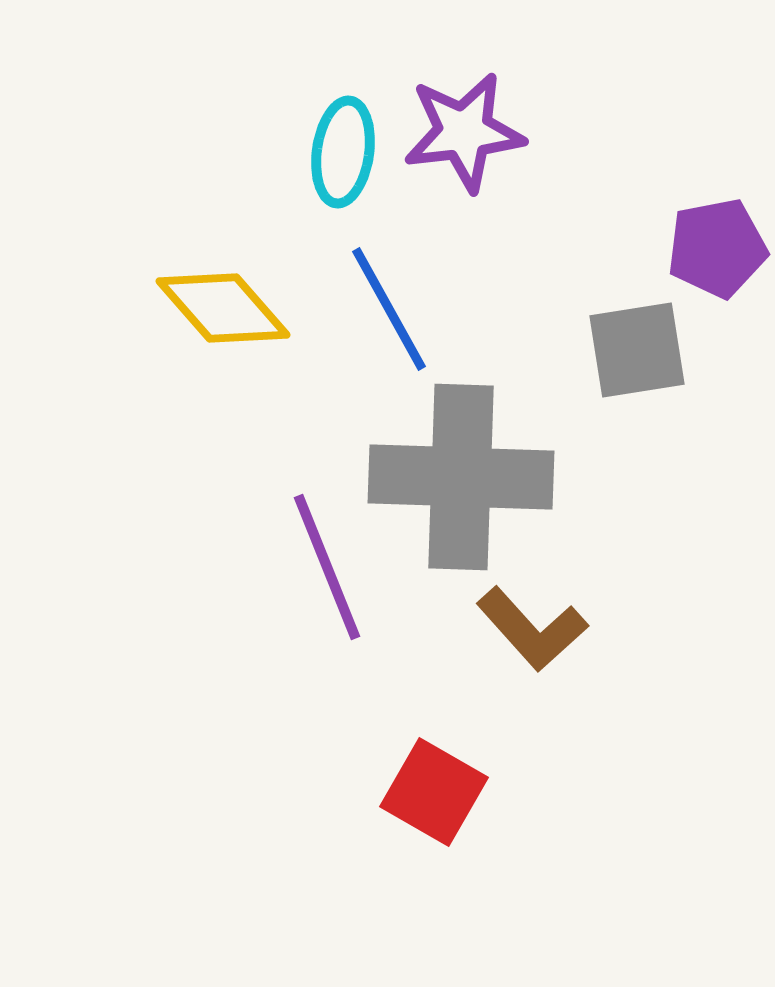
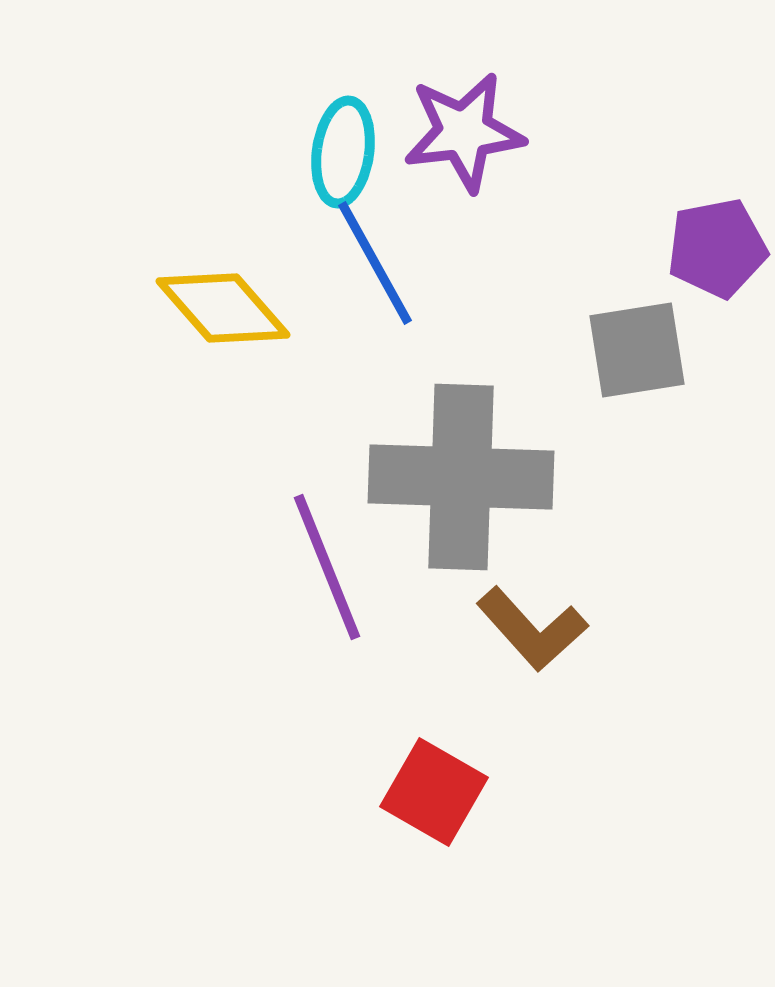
blue line: moved 14 px left, 46 px up
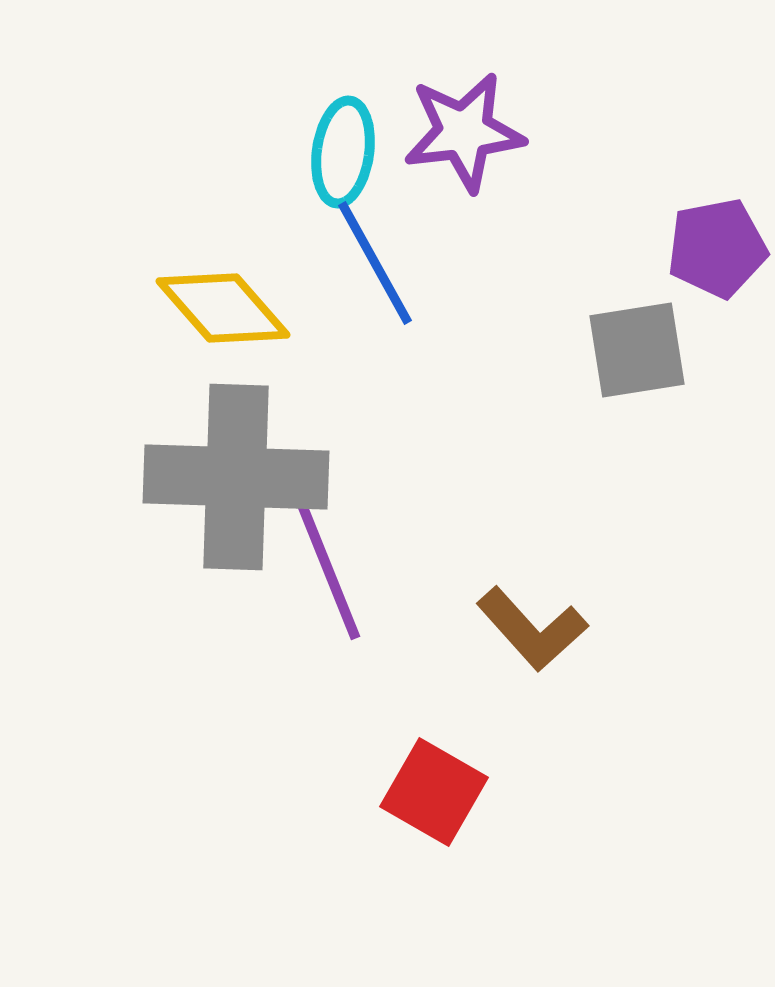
gray cross: moved 225 px left
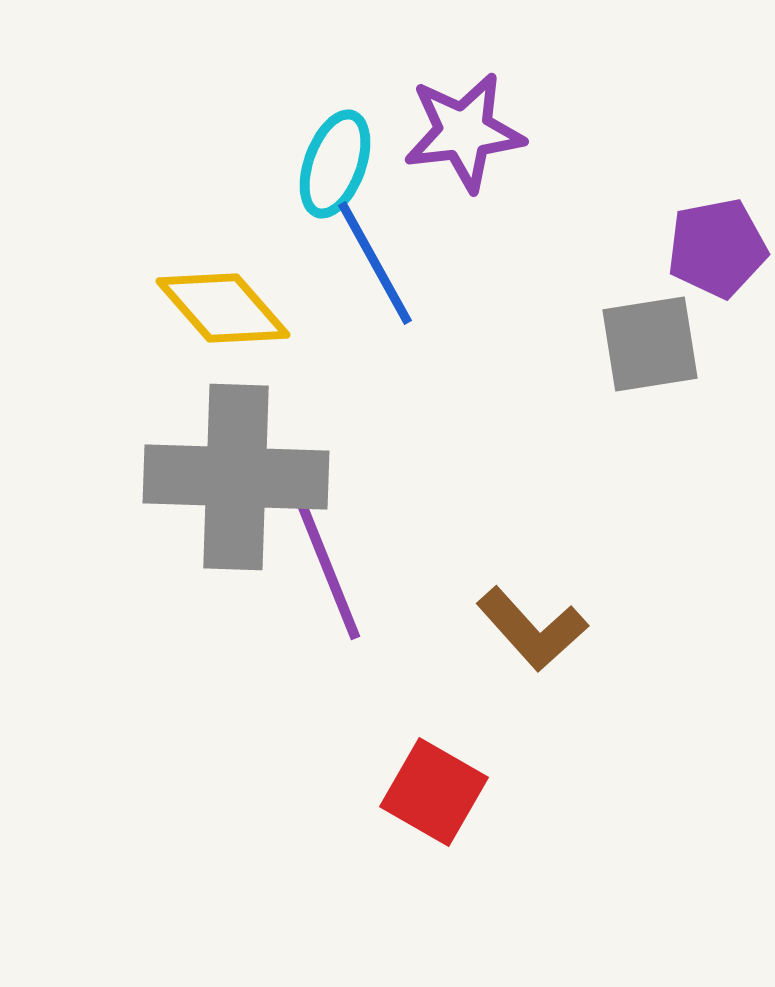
cyan ellipse: moved 8 px left, 12 px down; rotated 12 degrees clockwise
gray square: moved 13 px right, 6 px up
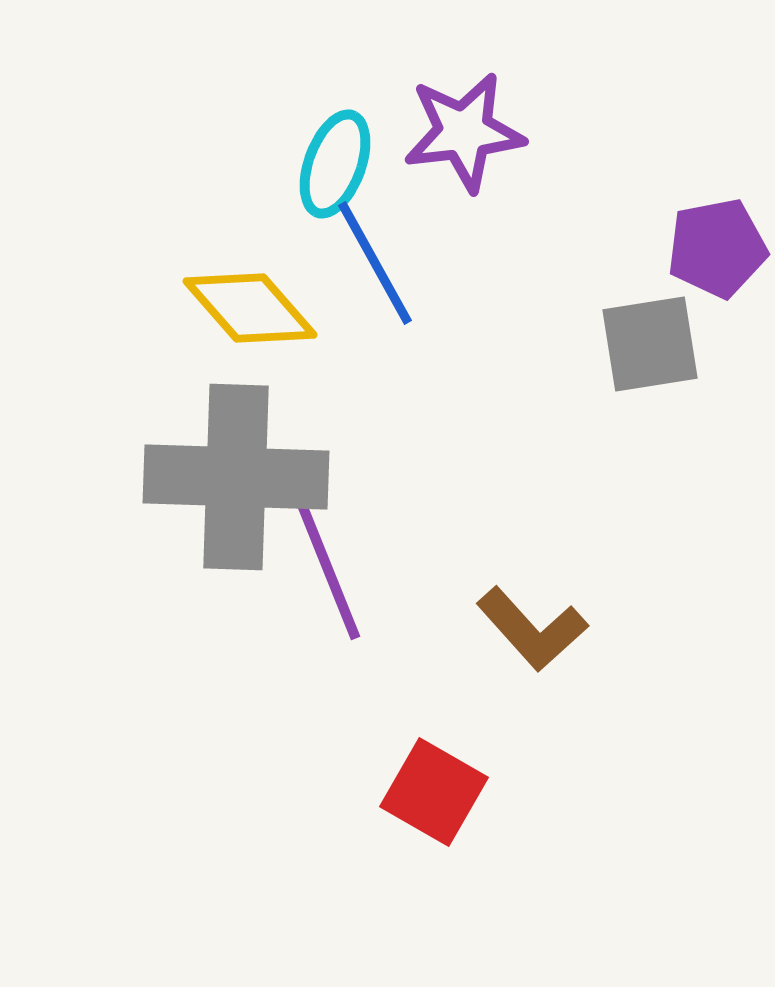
yellow diamond: moved 27 px right
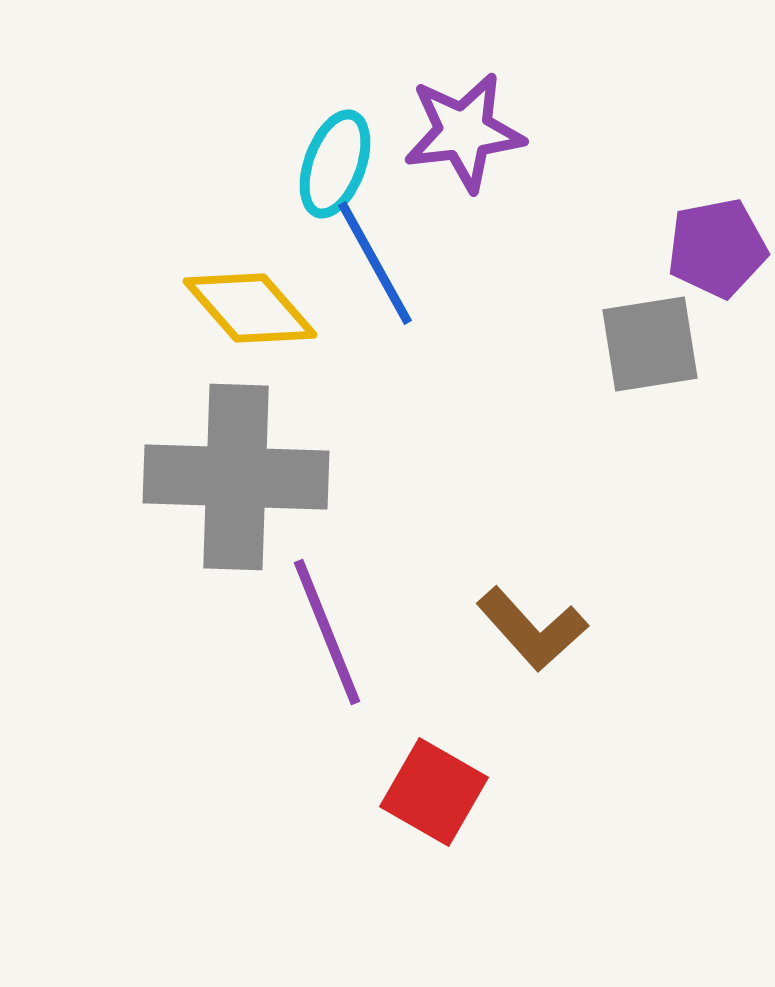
purple line: moved 65 px down
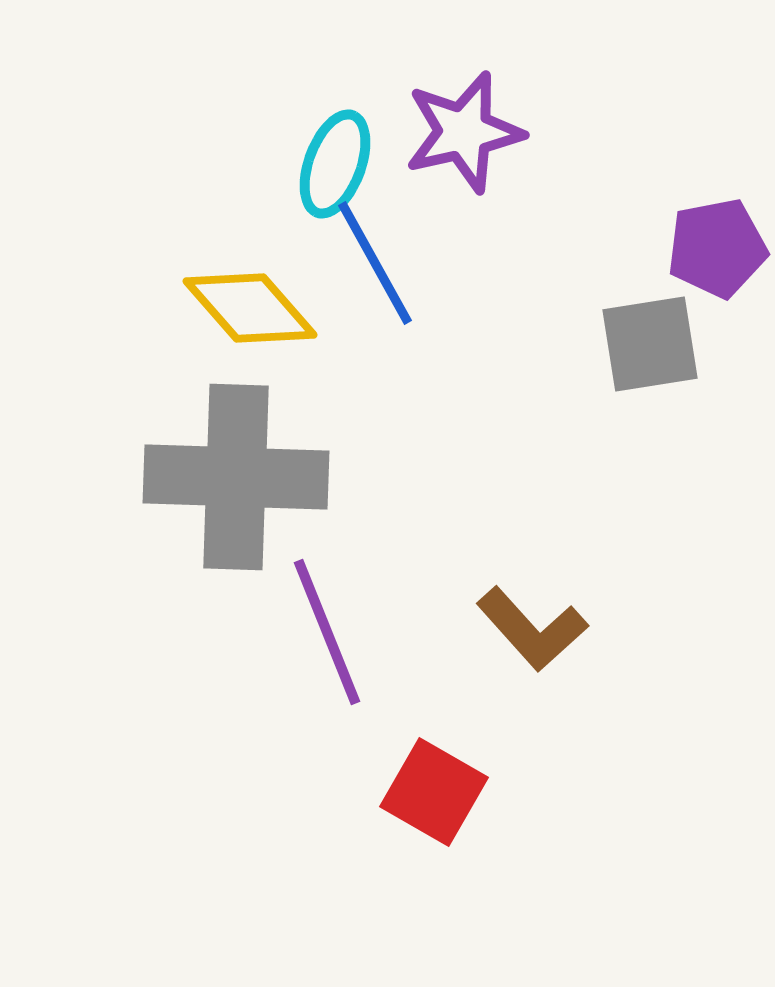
purple star: rotated 6 degrees counterclockwise
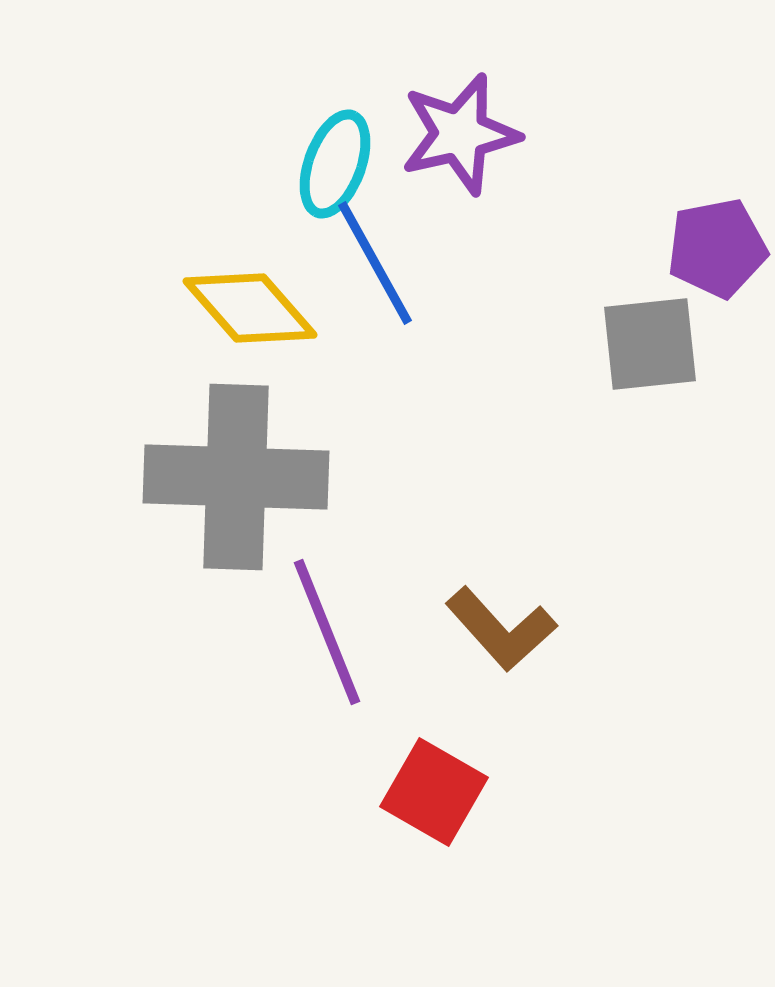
purple star: moved 4 px left, 2 px down
gray square: rotated 3 degrees clockwise
brown L-shape: moved 31 px left
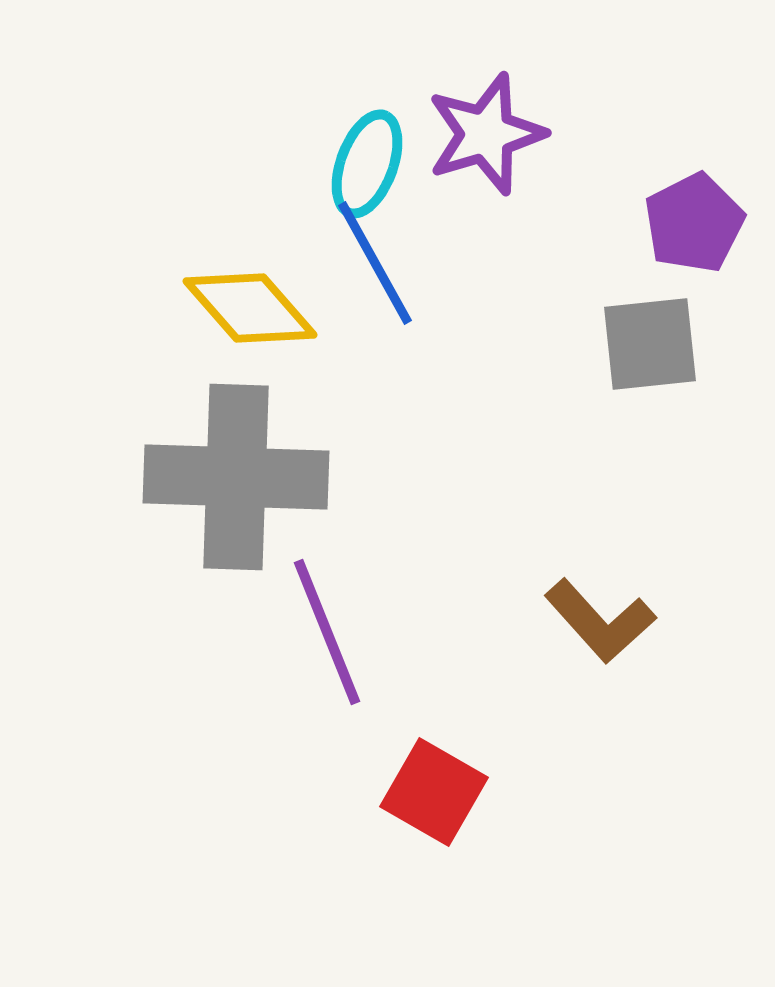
purple star: moved 26 px right; rotated 4 degrees counterclockwise
cyan ellipse: moved 32 px right
purple pentagon: moved 23 px left, 25 px up; rotated 16 degrees counterclockwise
brown L-shape: moved 99 px right, 8 px up
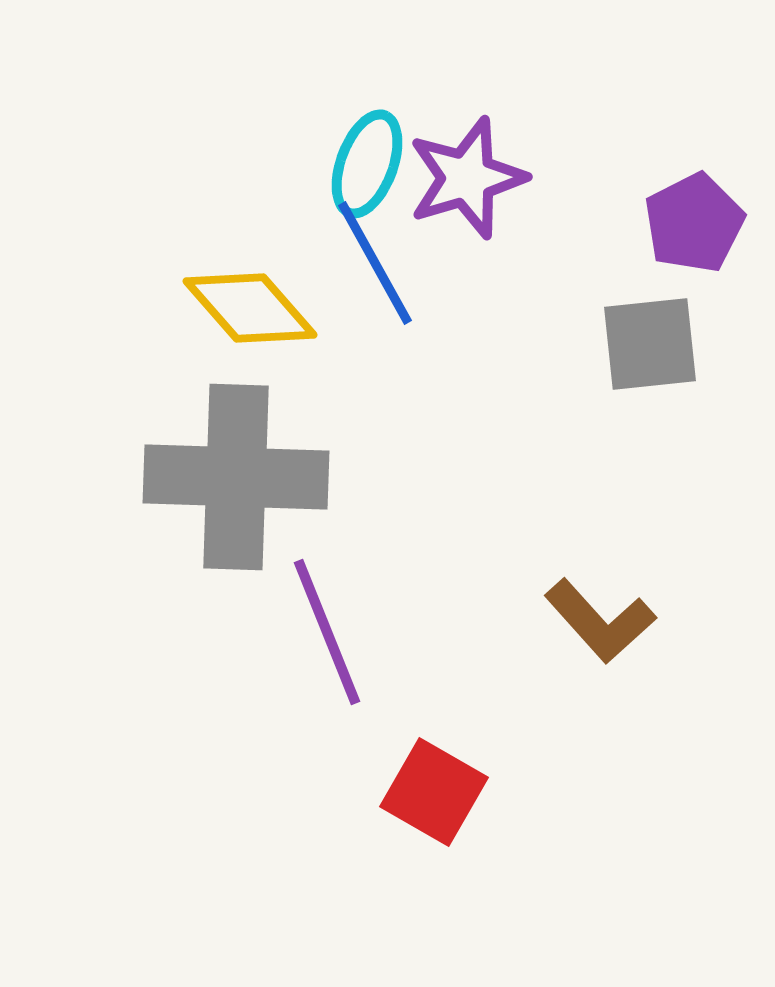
purple star: moved 19 px left, 44 px down
